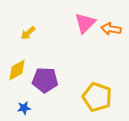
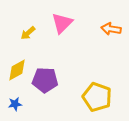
pink triangle: moved 23 px left
blue star: moved 9 px left, 4 px up
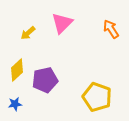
orange arrow: rotated 48 degrees clockwise
yellow diamond: rotated 15 degrees counterclockwise
purple pentagon: rotated 15 degrees counterclockwise
